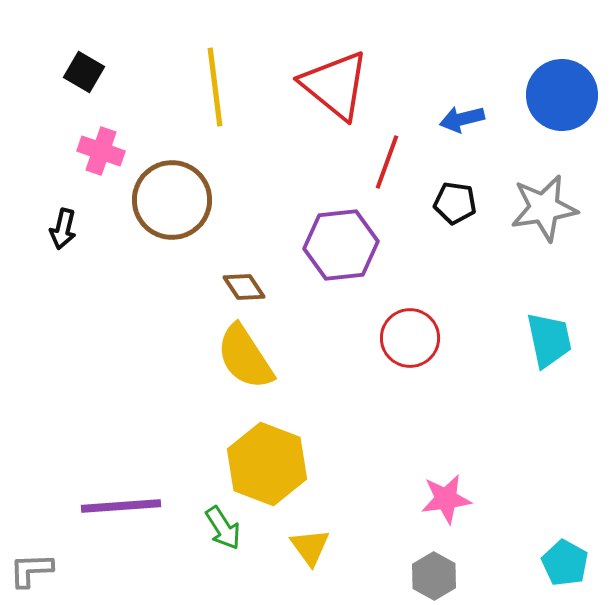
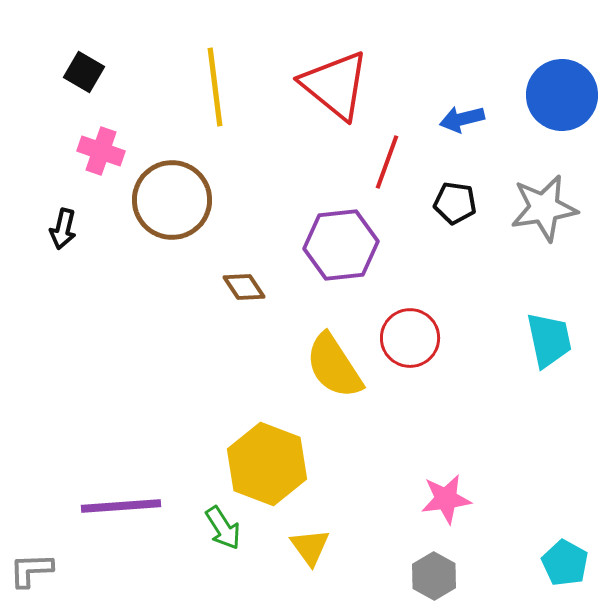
yellow semicircle: moved 89 px right, 9 px down
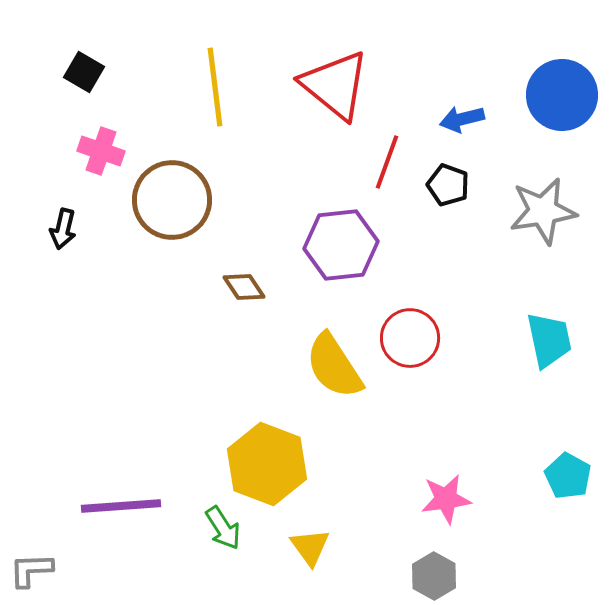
black pentagon: moved 7 px left, 18 px up; rotated 12 degrees clockwise
gray star: moved 1 px left, 3 px down
cyan pentagon: moved 3 px right, 87 px up
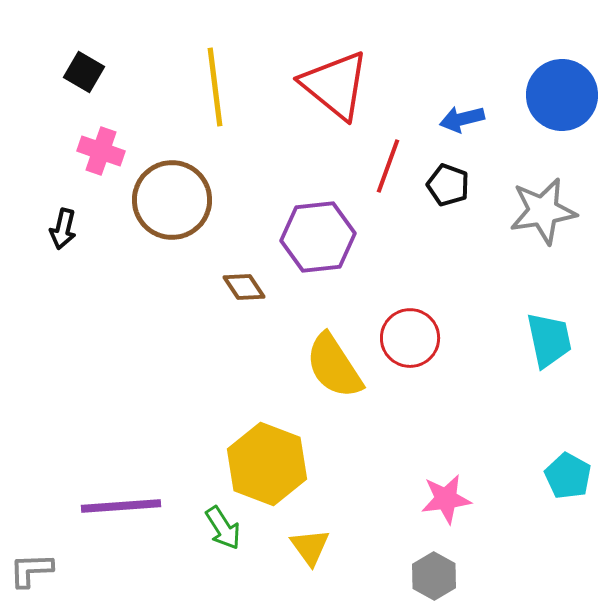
red line: moved 1 px right, 4 px down
purple hexagon: moved 23 px left, 8 px up
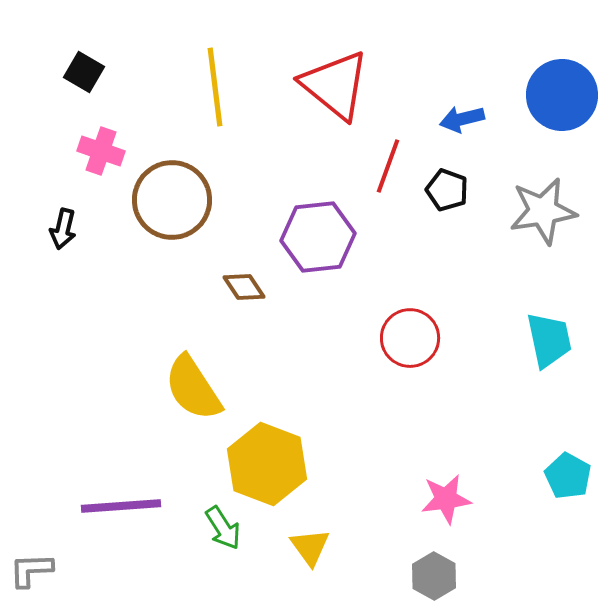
black pentagon: moved 1 px left, 5 px down
yellow semicircle: moved 141 px left, 22 px down
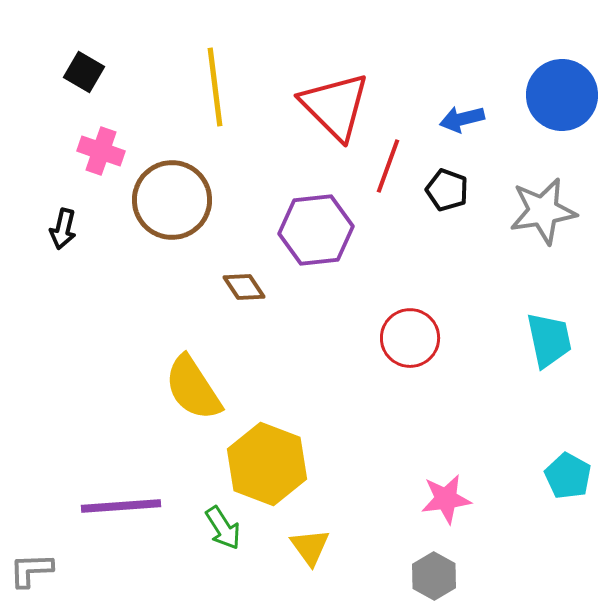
red triangle: moved 21 px down; rotated 6 degrees clockwise
purple hexagon: moved 2 px left, 7 px up
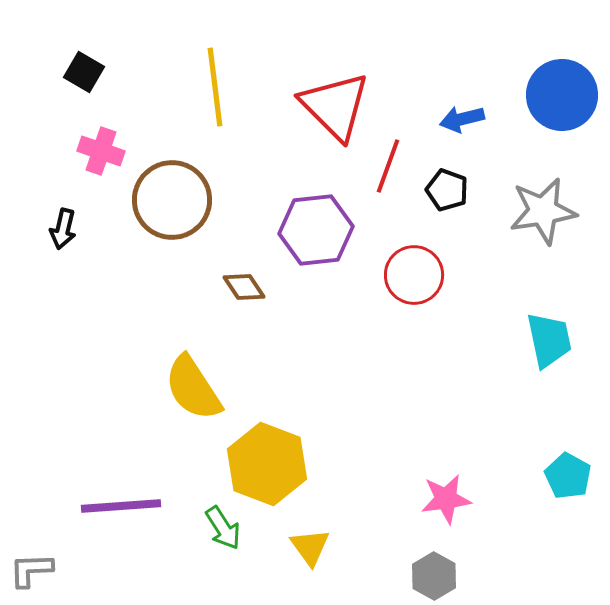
red circle: moved 4 px right, 63 px up
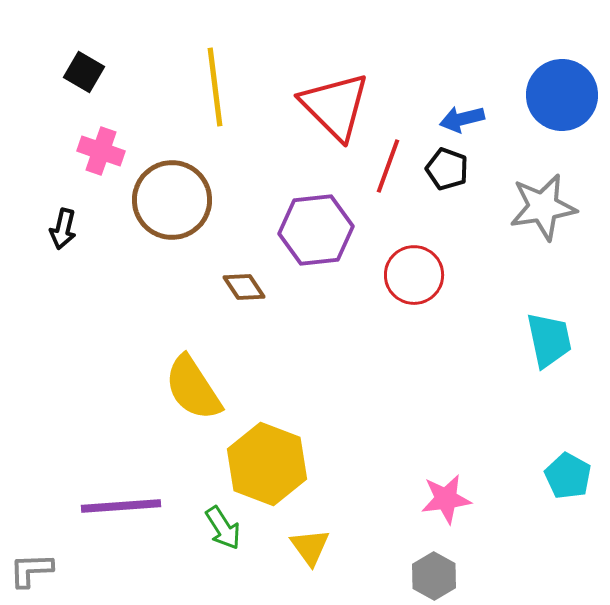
black pentagon: moved 21 px up
gray star: moved 4 px up
